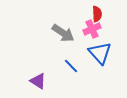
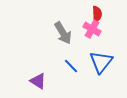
pink cross: rotated 36 degrees counterclockwise
gray arrow: rotated 25 degrees clockwise
blue triangle: moved 1 px right, 9 px down; rotated 20 degrees clockwise
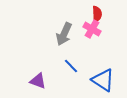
gray arrow: moved 1 px right, 1 px down; rotated 55 degrees clockwise
blue triangle: moved 2 px right, 18 px down; rotated 35 degrees counterclockwise
purple triangle: rotated 12 degrees counterclockwise
